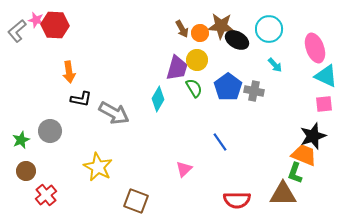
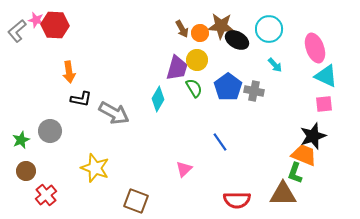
yellow star: moved 3 px left, 1 px down; rotated 8 degrees counterclockwise
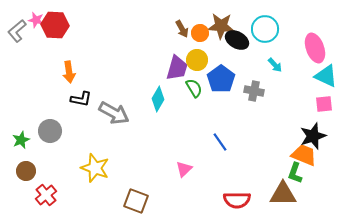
cyan circle: moved 4 px left
blue pentagon: moved 7 px left, 8 px up
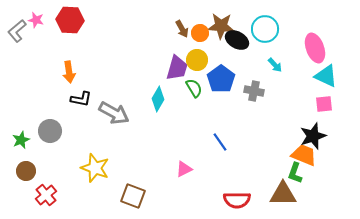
red hexagon: moved 15 px right, 5 px up
pink triangle: rotated 18 degrees clockwise
brown square: moved 3 px left, 5 px up
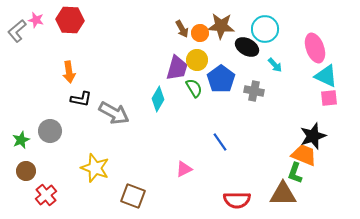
black ellipse: moved 10 px right, 7 px down
pink square: moved 5 px right, 6 px up
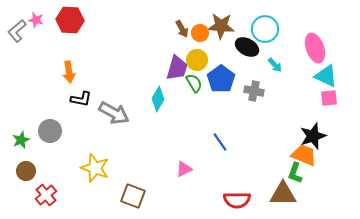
green semicircle: moved 5 px up
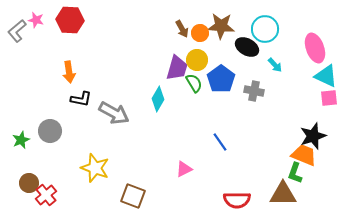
brown circle: moved 3 px right, 12 px down
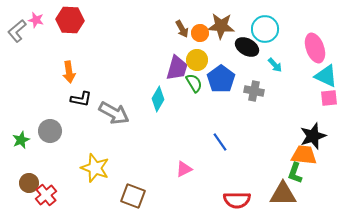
orange trapezoid: rotated 16 degrees counterclockwise
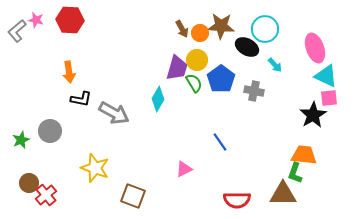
black star: moved 21 px up; rotated 12 degrees counterclockwise
